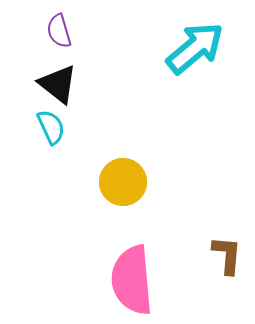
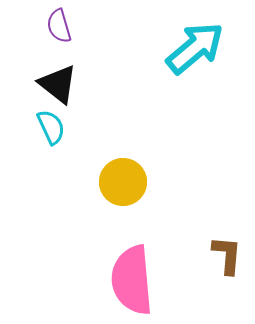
purple semicircle: moved 5 px up
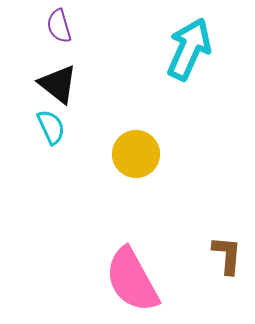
cyan arrow: moved 6 px left, 1 px down; rotated 26 degrees counterclockwise
yellow circle: moved 13 px right, 28 px up
pink semicircle: rotated 24 degrees counterclockwise
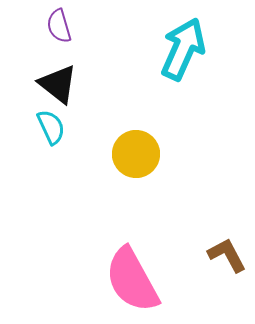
cyan arrow: moved 6 px left
brown L-shape: rotated 33 degrees counterclockwise
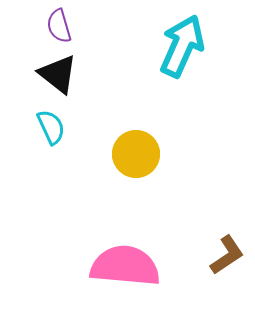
cyan arrow: moved 1 px left, 3 px up
black triangle: moved 10 px up
brown L-shape: rotated 84 degrees clockwise
pink semicircle: moved 7 px left, 14 px up; rotated 124 degrees clockwise
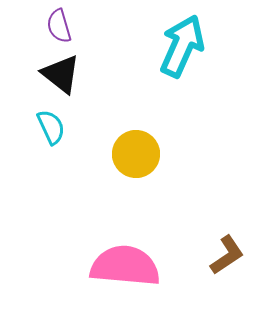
black triangle: moved 3 px right
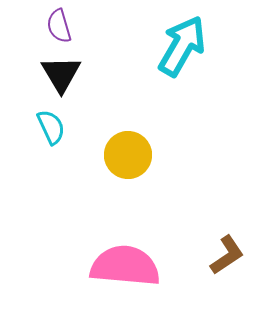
cyan arrow: rotated 6 degrees clockwise
black triangle: rotated 21 degrees clockwise
yellow circle: moved 8 px left, 1 px down
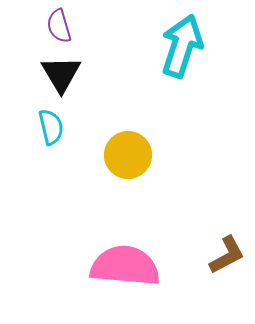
cyan arrow: rotated 12 degrees counterclockwise
cyan semicircle: rotated 12 degrees clockwise
brown L-shape: rotated 6 degrees clockwise
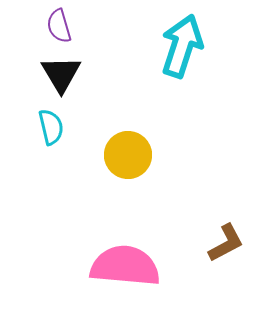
brown L-shape: moved 1 px left, 12 px up
